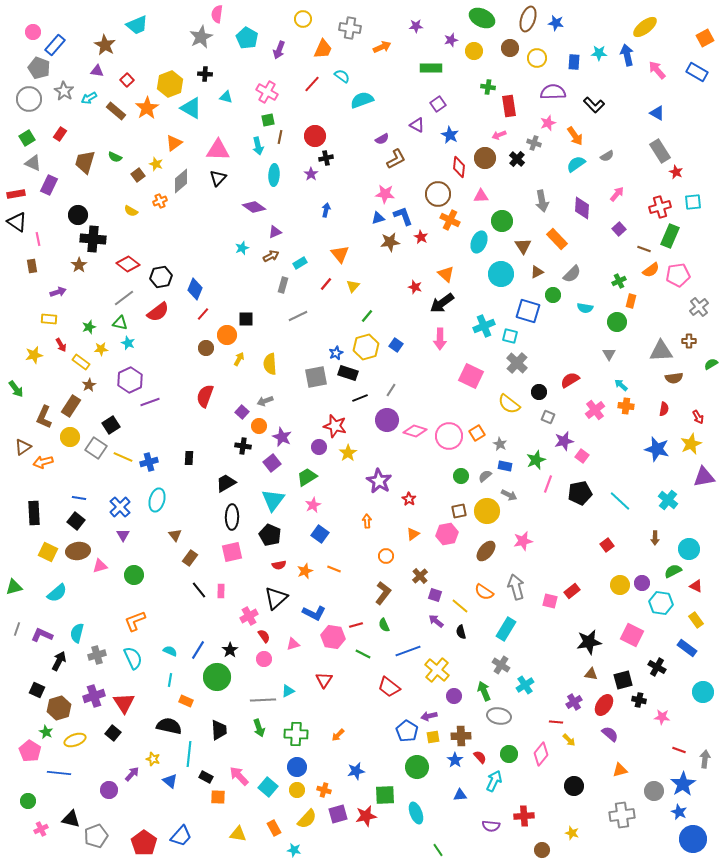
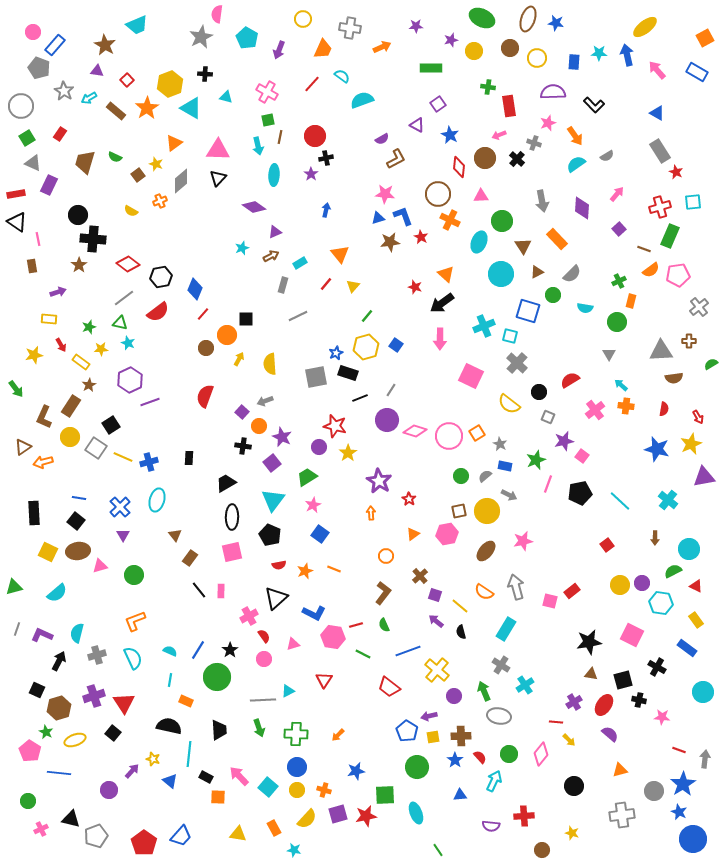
gray circle at (29, 99): moved 8 px left, 7 px down
orange arrow at (367, 521): moved 4 px right, 8 px up
purple arrow at (132, 774): moved 3 px up
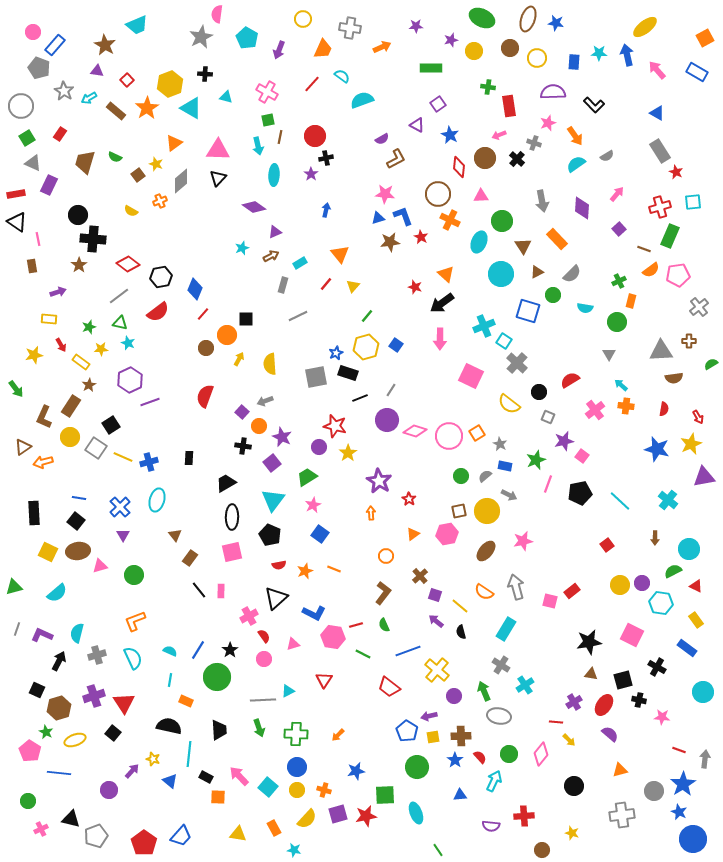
gray line at (124, 298): moved 5 px left, 2 px up
cyan square at (510, 336): moved 6 px left, 5 px down; rotated 21 degrees clockwise
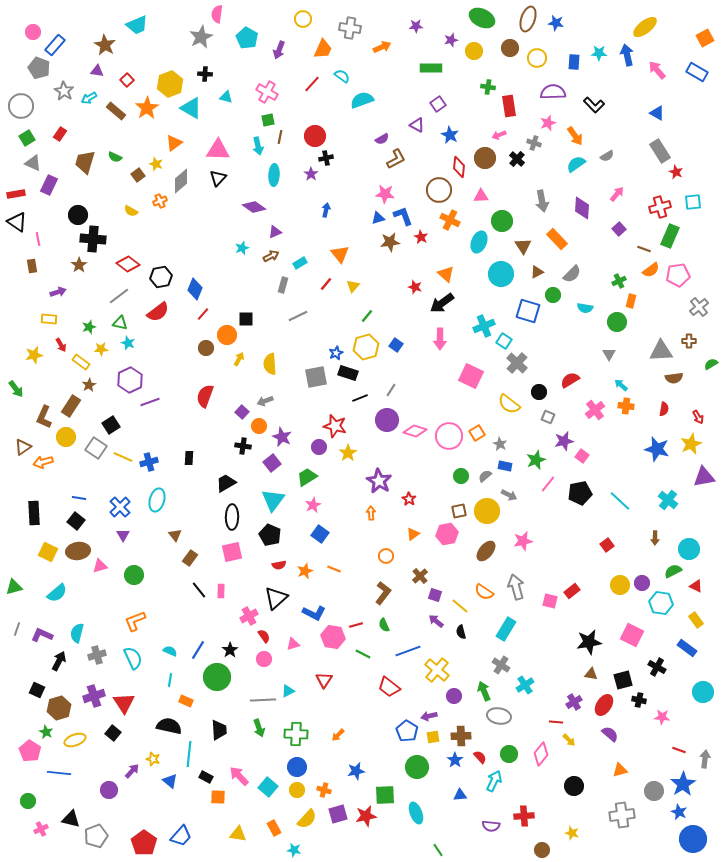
brown circle at (438, 194): moved 1 px right, 4 px up
yellow circle at (70, 437): moved 4 px left
pink line at (548, 484): rotated 18 degrees clockwise
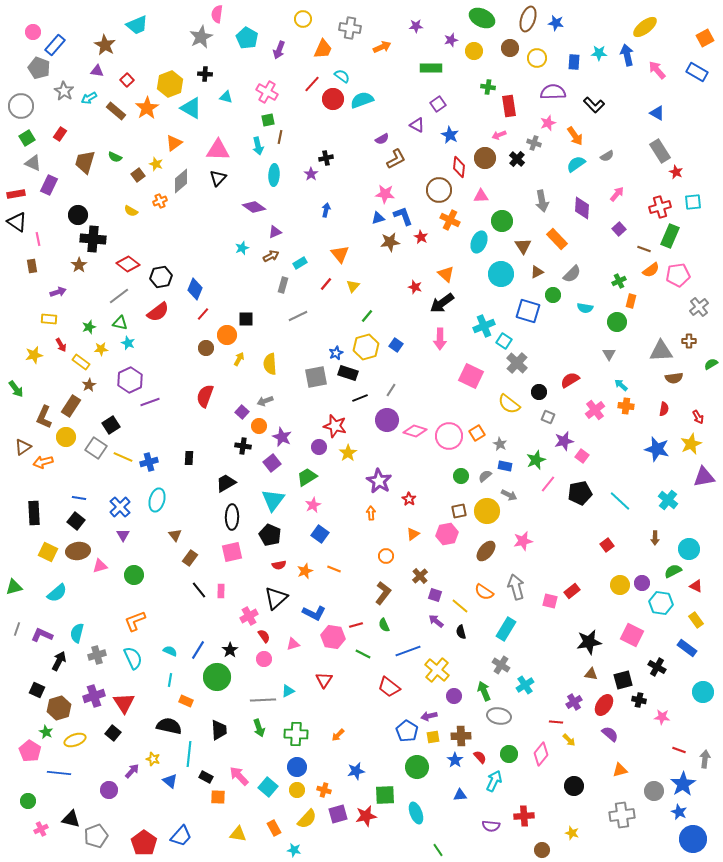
red circle at (315, 136): moved 18 px right, 37 px up
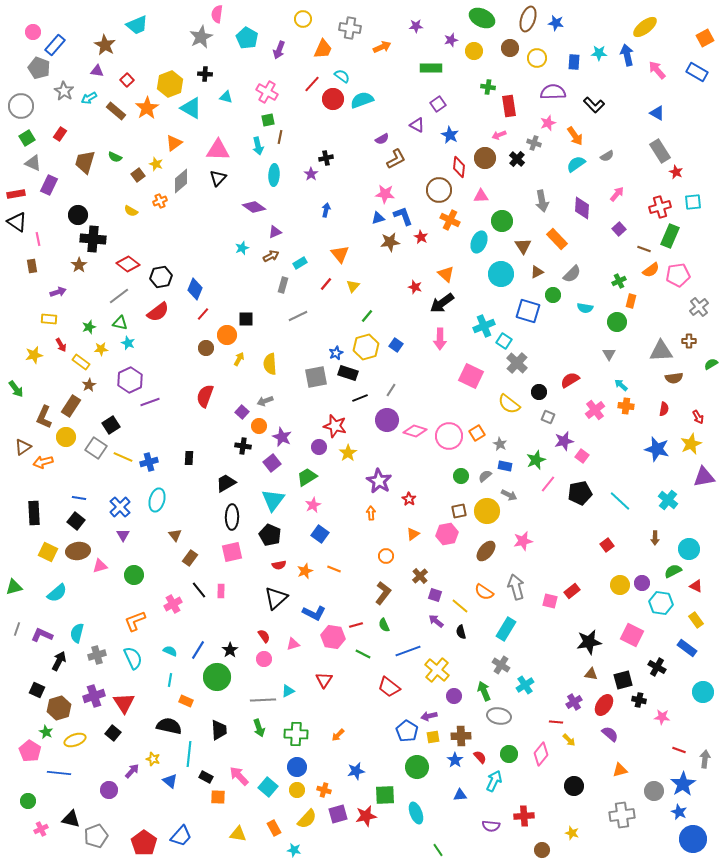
pink cross at (249, 616): moved 76 px left, 12 px up
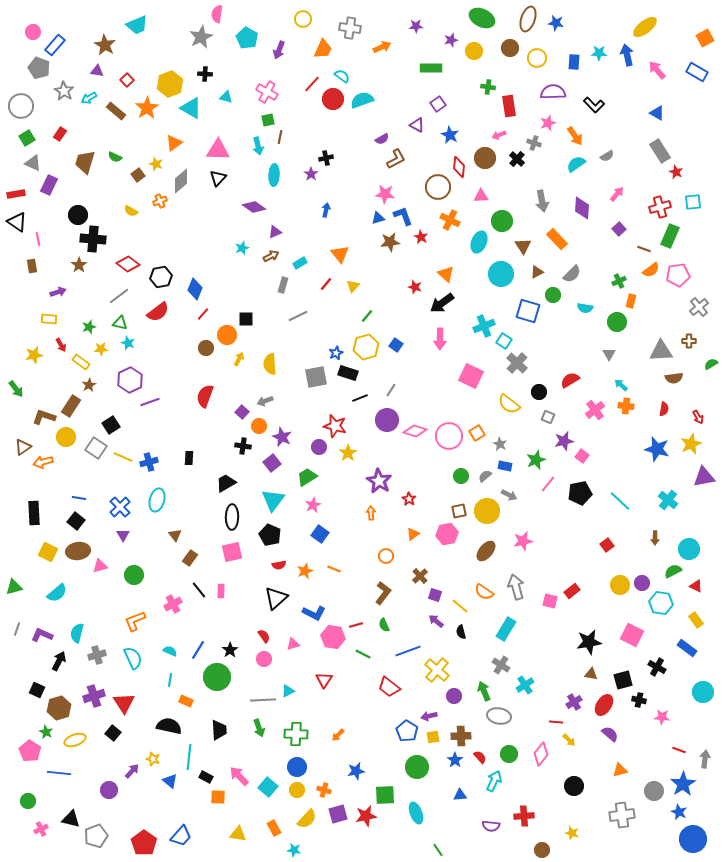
brown circle at (439, 190): moved 1 px left, 3 px up
brown L-shape at (44, 417): rotated 85 degrees clockwise
cyan line at (189, 754): moved 3 px down
